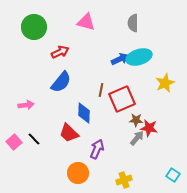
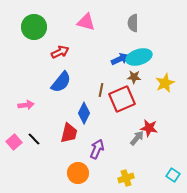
blue diamond: rotated 25 degrees clockwise
brown star: moved 2 px left, 43 px up
red trapezoid: rotated 120 degrees counterclockwise
yellow cross: moved 2 px right, 2 px up
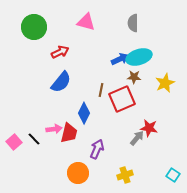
pink arrow: moved 28 px right, 24 px down
yellow cross: moved 1 px left, 3 px up
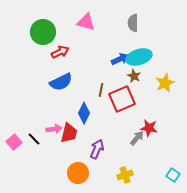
green circle: moved 9 px right, 5 px down
brown star: moved 1 px up; rotated 24 degrees clockwise
blue semicircle: rotated 25 degrees clockwise
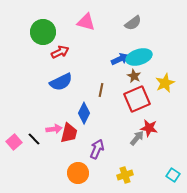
gray semicircle: rotated 126 degrees counterclockwise
red square: moved 15 px right
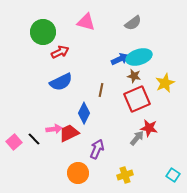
brown star: rotated 16 degrees counterclockwise
red trapezoid: rotated 130 degrees counterclockwise
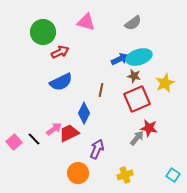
pink arrow: rotated 28 degrees counterclockwise
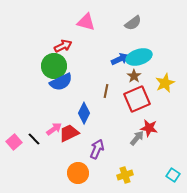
green circle: moved 11 px right, 34 px down
red arrow: moved 3 px right, 6 px up
brown star: rotated 24 degrees clockwise
brown line: moved 5 px right, 1 px down
